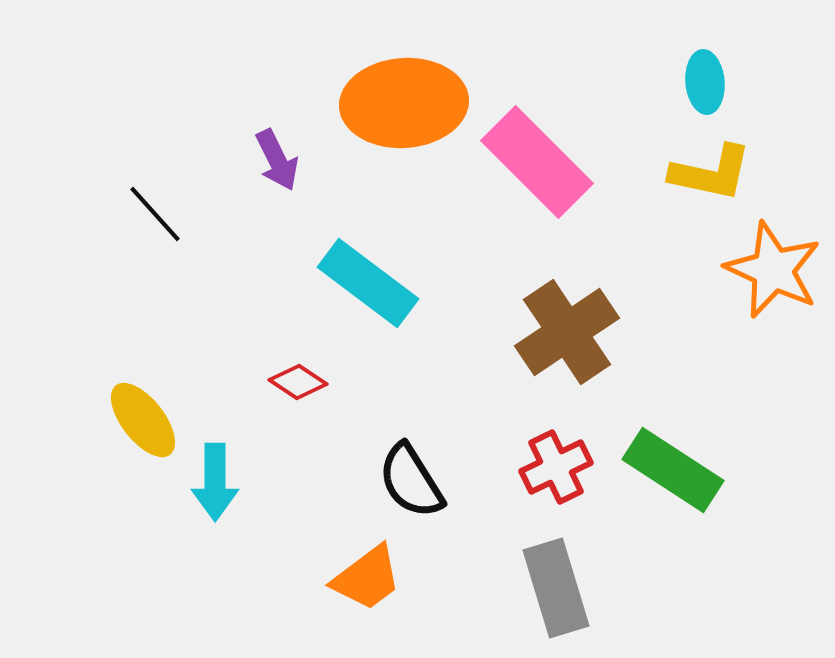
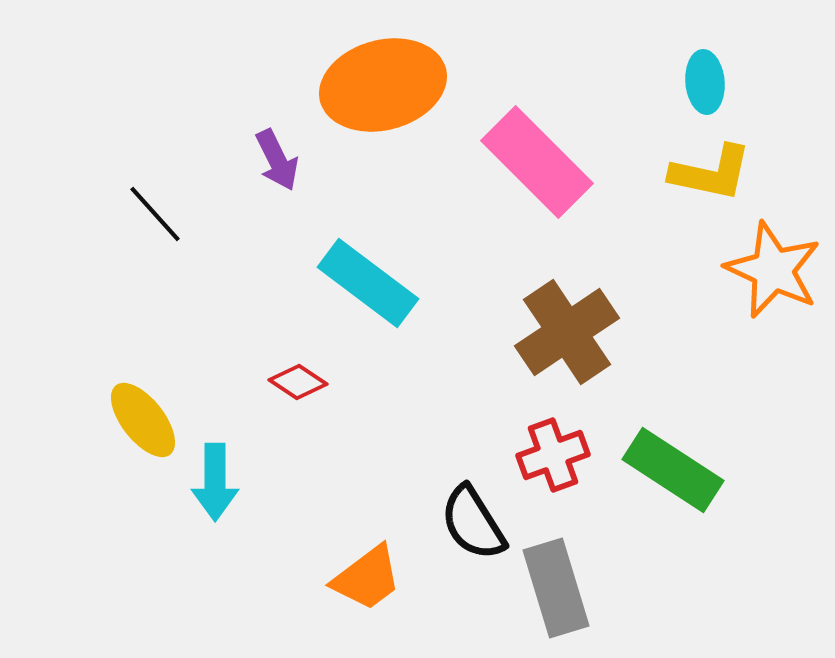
orange ellipse: moved 21 px left, 18 px up; rotated 11 degrees counterclockwise
red cross: moved 3 px left, 12 px up; rotated 6 degrees clockwise
black semicircle: moved 62 px right, 42 px down
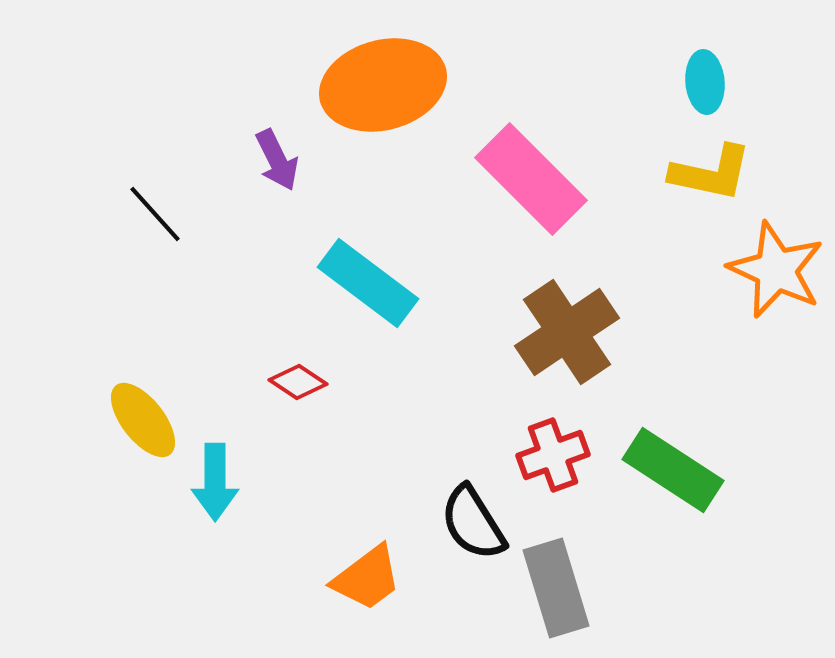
pink rectangle: moved 6 px left, 17 px down
orange star: moved 3 px right
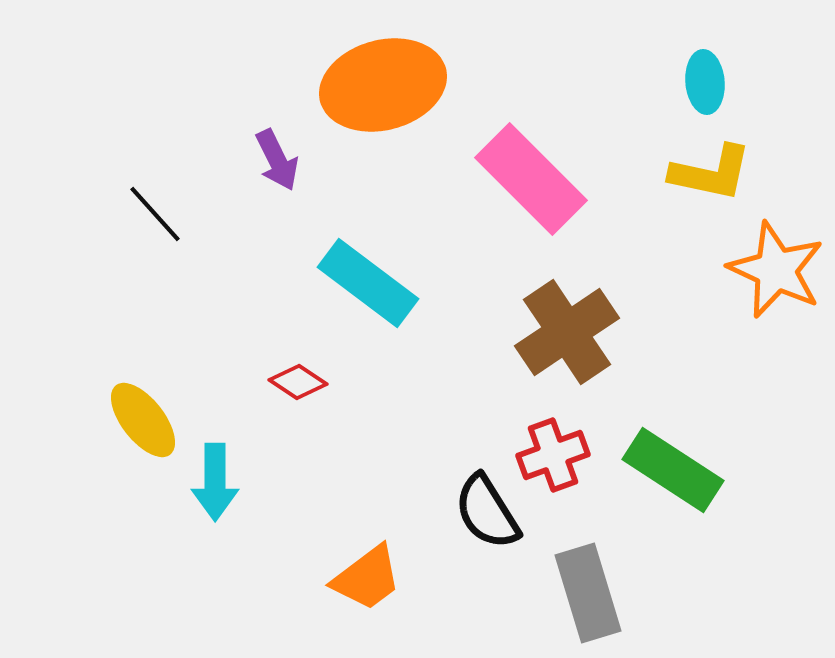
black semicircle: moved 14 px right, 11 px up
gray rectangle: moved 32 px right, 5 px down
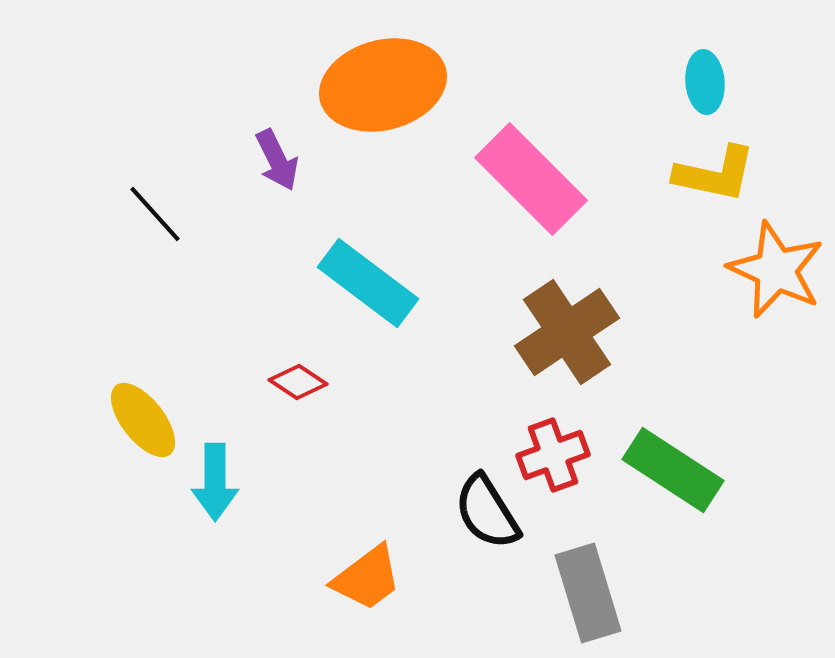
yellow L-shape: moved 4 px right, 1 px down
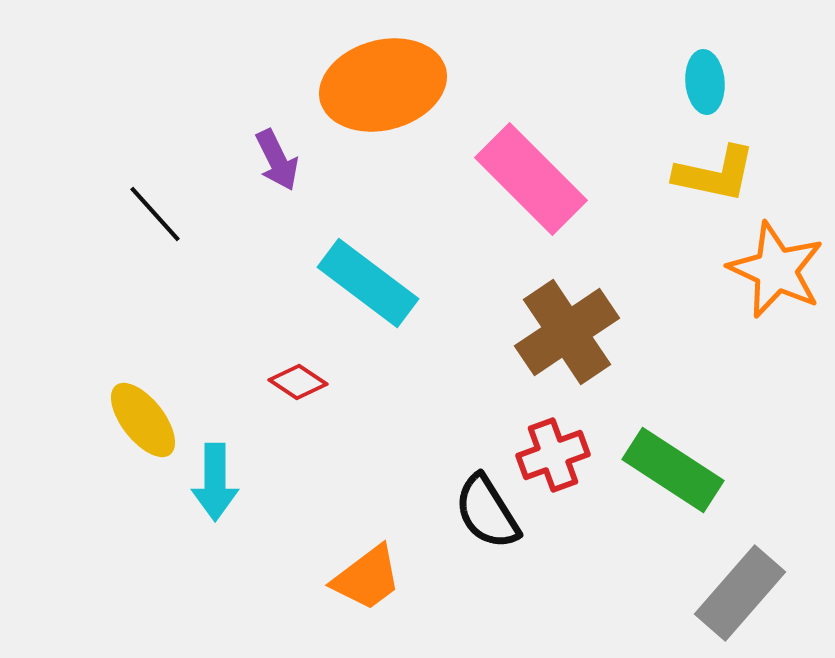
gray rectangle: moved 152 px right; rotated 58 degrees clockwise
